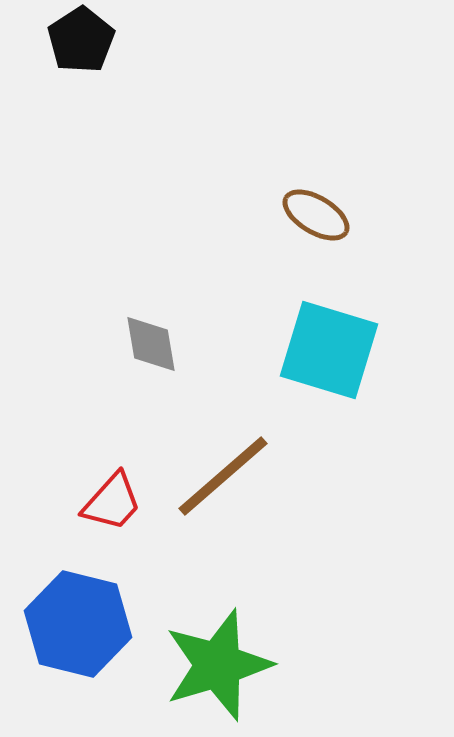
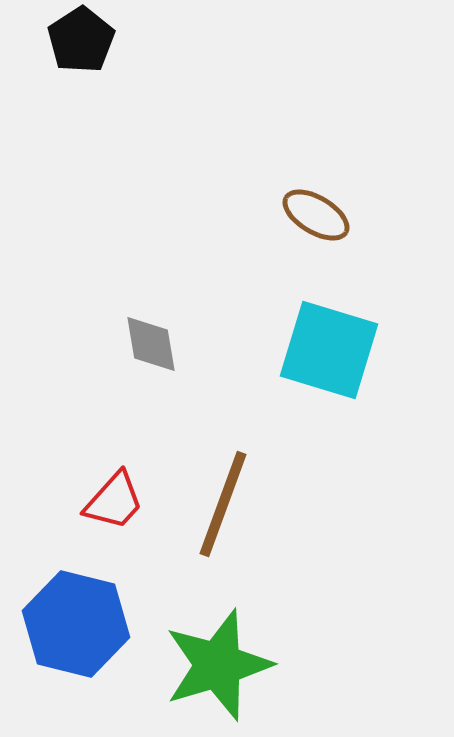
brown line: moved 28 px down; rotated 29 degrees counterclockwise
red trapezoid: moved 2 px right, 1 px up
blue hexagon: moved 2 px left
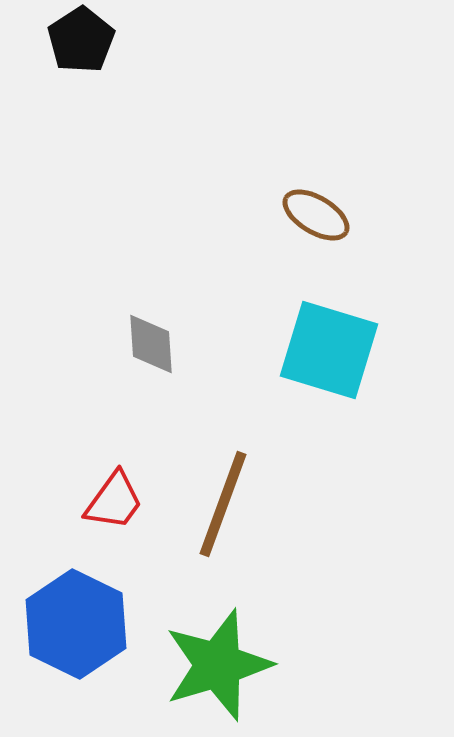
gray diamond: rotated 6 degrees clockwise
red trapezoid: rotated 6 degrees counterclockwise
blue hexagon: rotated 12 degrees clockwise
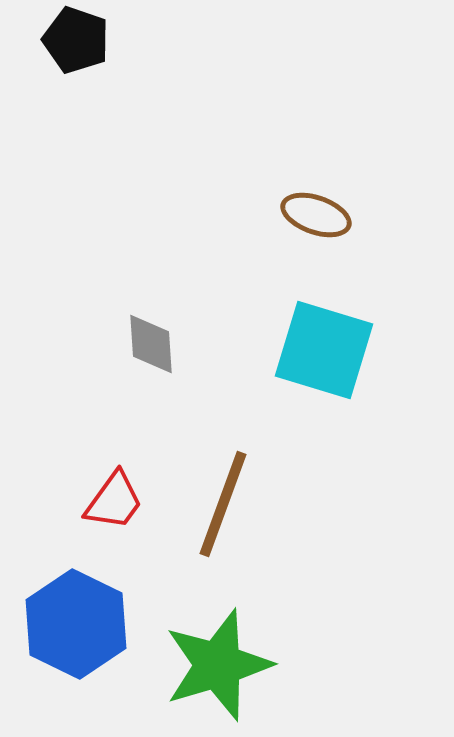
black pentagon: moved 5 px left; rotated 20 degrees counterclockwise
brown ellipse: rotated 12 degrees counterclockwise
cyan square: moved 5 px left
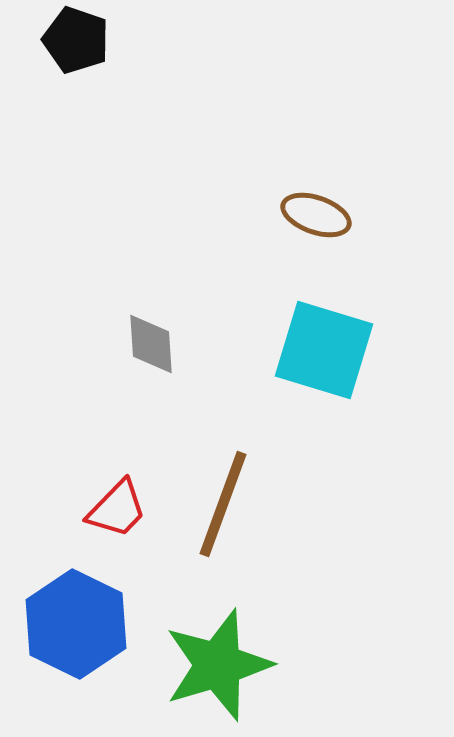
red trapezoid: moved 3 px right, 8 px down; rotated 8 degrees clockwise
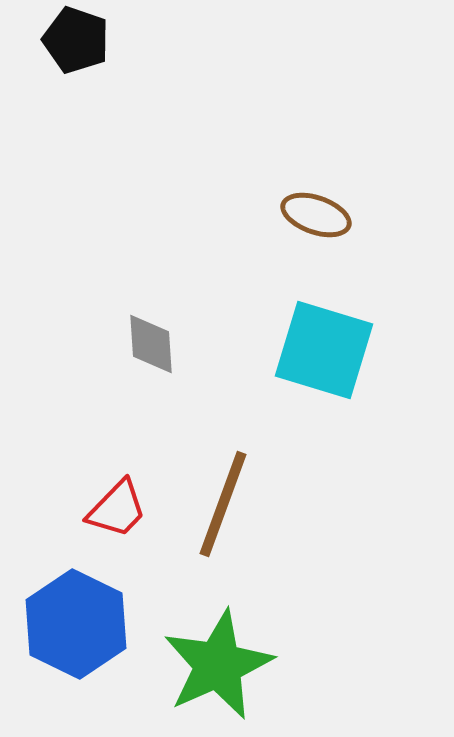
green star: rotated 7 degrees counterclockwise
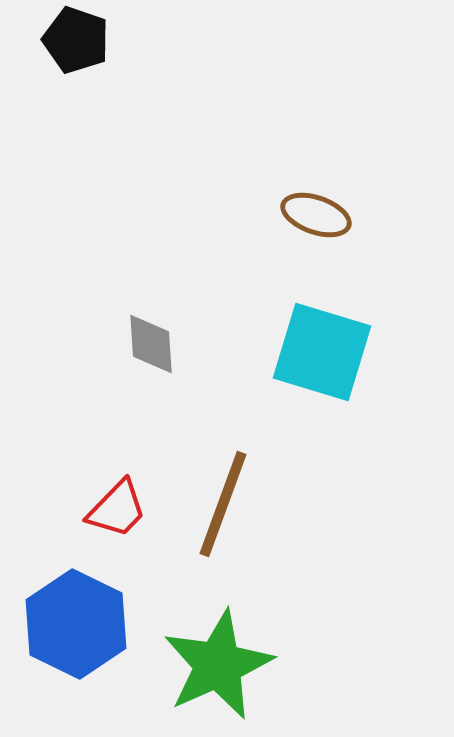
cyan square: moved 2 px left, 2 px down
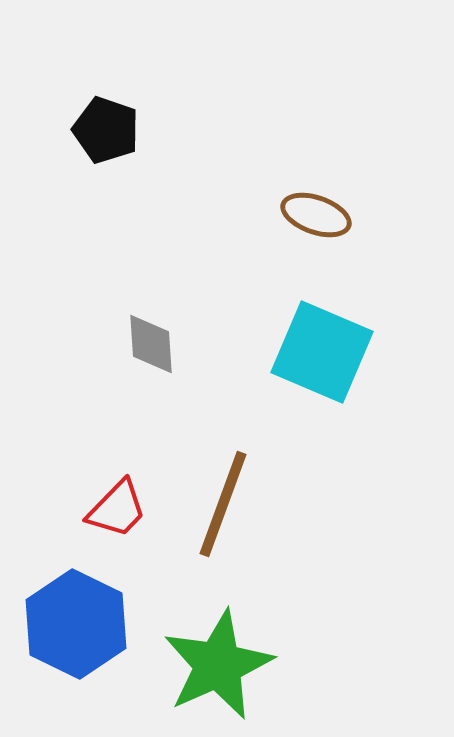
black pentagon: moved 30 px right, 90 px down
cyan square: rotated 6 degrees clockwise
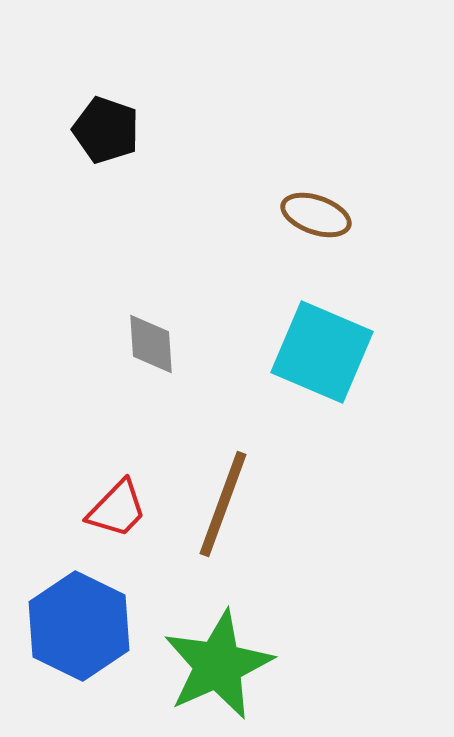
blue hexagon: moved 3 px right, 2 px down
